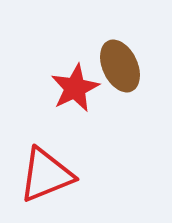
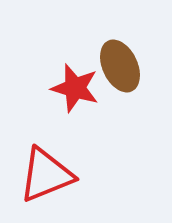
red star: rotated 30 degrees counterclockwise
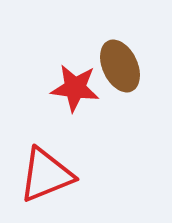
red star: rotated 9 degrees counterclockwise
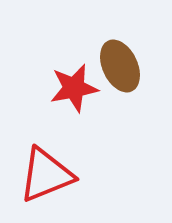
red star: moved 1 px left; rotated 18 degrees counterclockwise
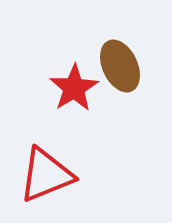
red star: rotated 21 degrees counterclockwise
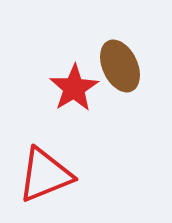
red triangle: moved 1 px left
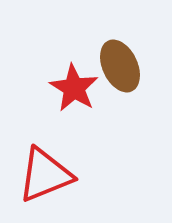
red star: rotated 9 degrees counterclockwise
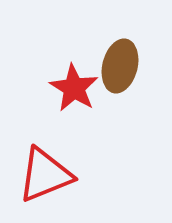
brown ellipse: rotated 39 degrees clockwise
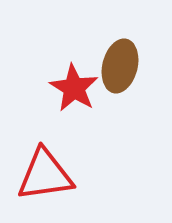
red triangle: rotated 14 degrees clockwise
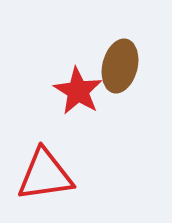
red star: moved 4 px right, 3 px down
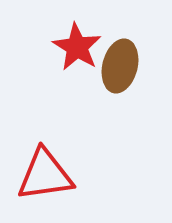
red star: moved 1 px left, 44 px up
